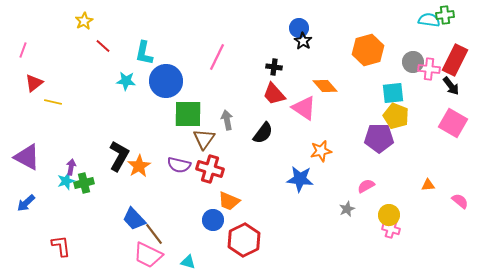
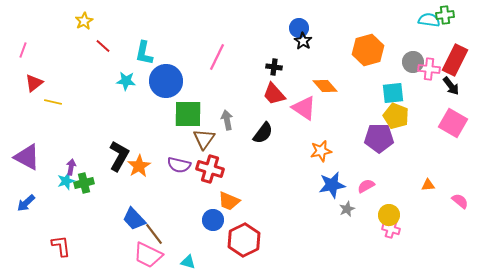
blue star at (300, 179): moved 32 px right, 6 px down; rotated 16 degrees counterclockwise
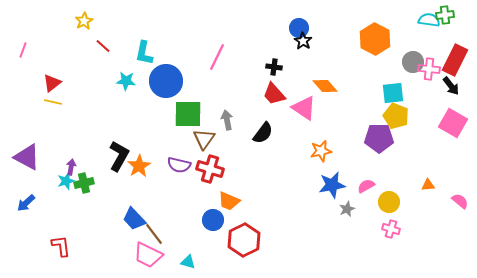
orange hexagon at (368, 50): moved 7 px right, 11 px up; rotated 16 degrees counterclockwise
red triangle at (34, 83): moved 18 px right
yellow circle at (389, 215): moved 13 px up
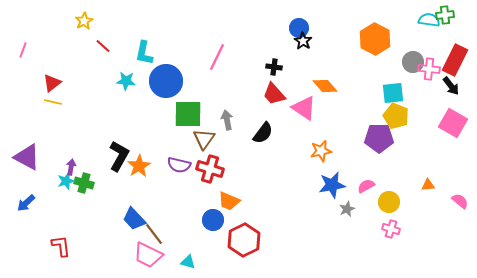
green cross at (84, 183): rotated 30 degrees clockwise
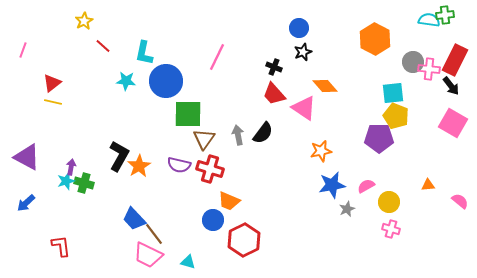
black star at (303, 41): moved 11 px down; rotated 18 degrees clockwise
black cross at (274, 67): rotated 14 degrees clockwise
gray arrow at (227, 120): moved 11 px right, 15 px down
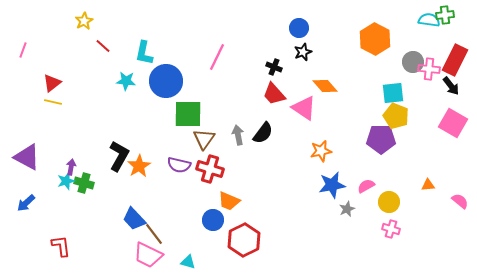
purple pentagon at (379, 138): moved 2 px right, 1 px down
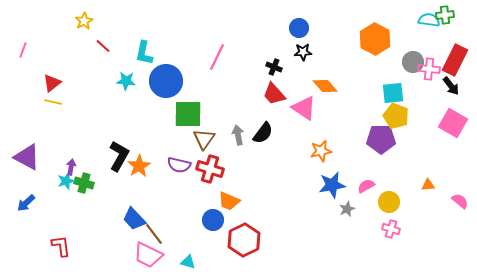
black star at (303, 52): rotated 18 degrees clockwise
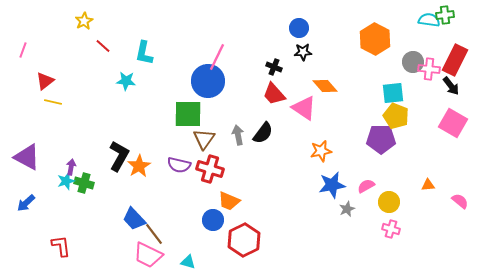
blue circle at (166, 81): moved 42 px right
red triangle at (52, 83): moved 7 px left, 2 px up
